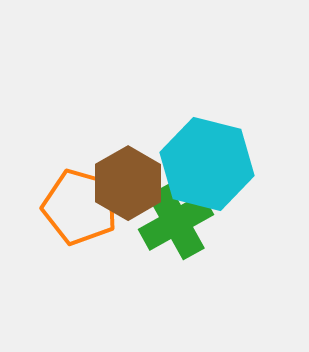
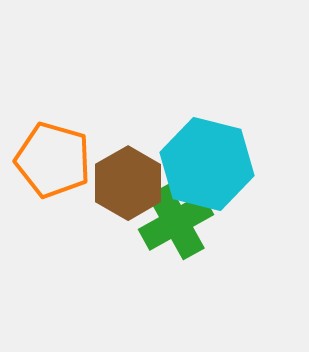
orange pentagon: moved 27 px left, 47 px up
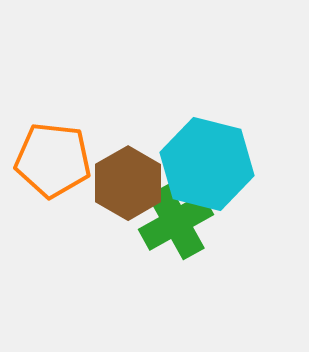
orange pentagon: rotated 10 degrees counterclockwise
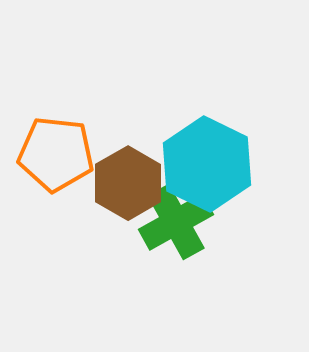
orange pentagon: moved 3 px right, 6 px up
cyan hexagon: rotated 12 degrees clockwise
